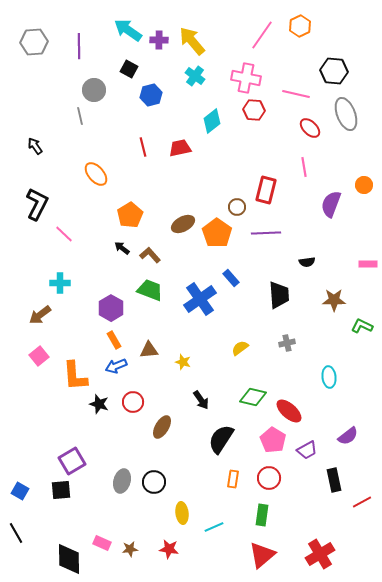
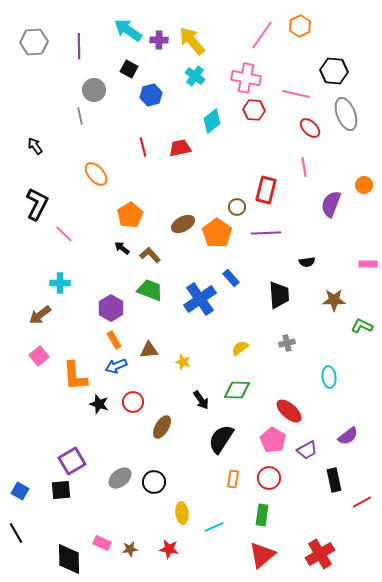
green diamond at (253, 397): moved 16 px left, 7 px up; rotated 12 degrees counterclockwise
gray ellipse at (122, 481): moved 2 px left, 3 px up; rotated 35 degrees clockwise
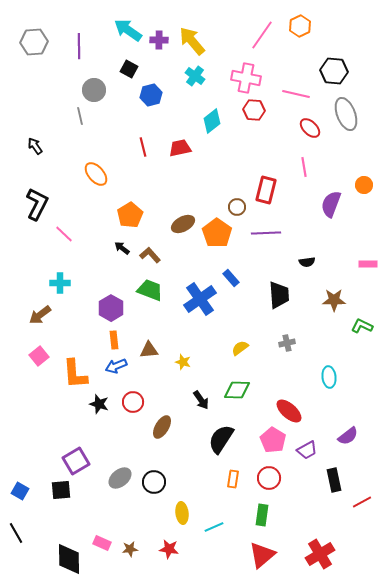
orange rectangle at (114, 340): rotated 24 degrees clockwise
orange L-shape at (75, 376): moved 2 px up
purple square at (72, 461): moved 4 px right
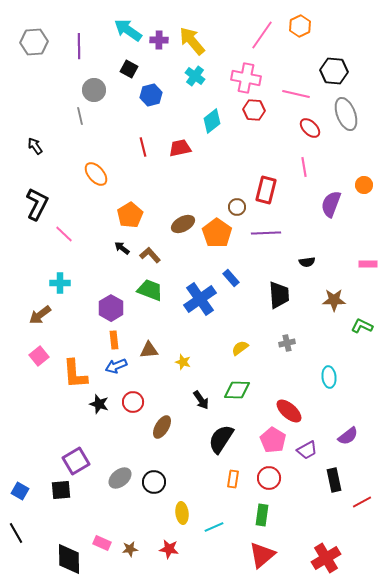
red cross at (320, 554): moved 6 px right, 4 px down
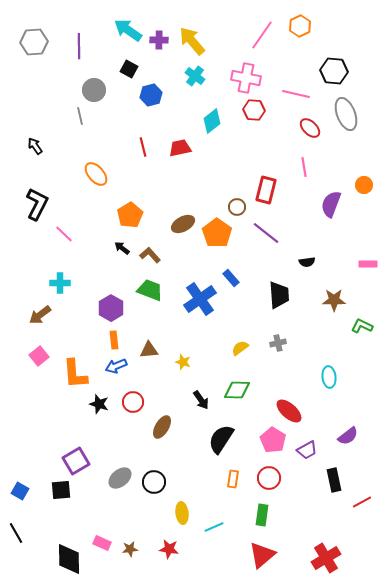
purple line at (266, 233): rotated 40 degrees clockwise
gray cross at (287, 343): moved 9 px left
